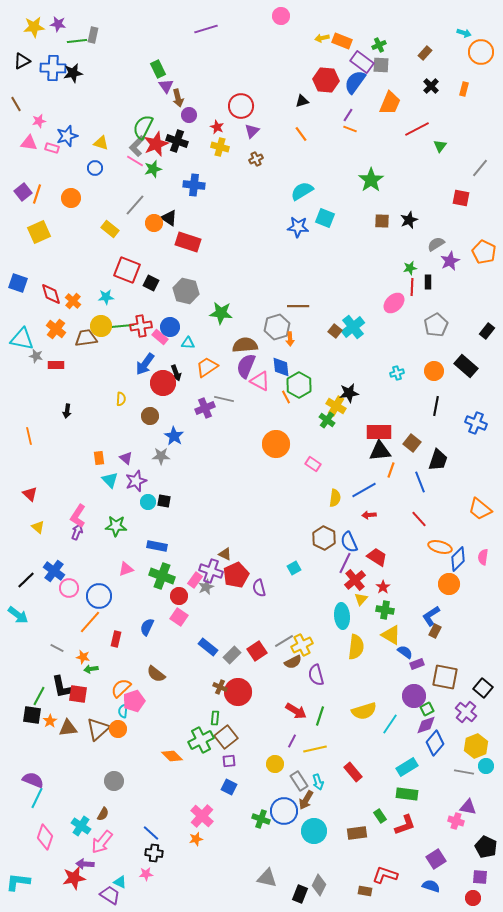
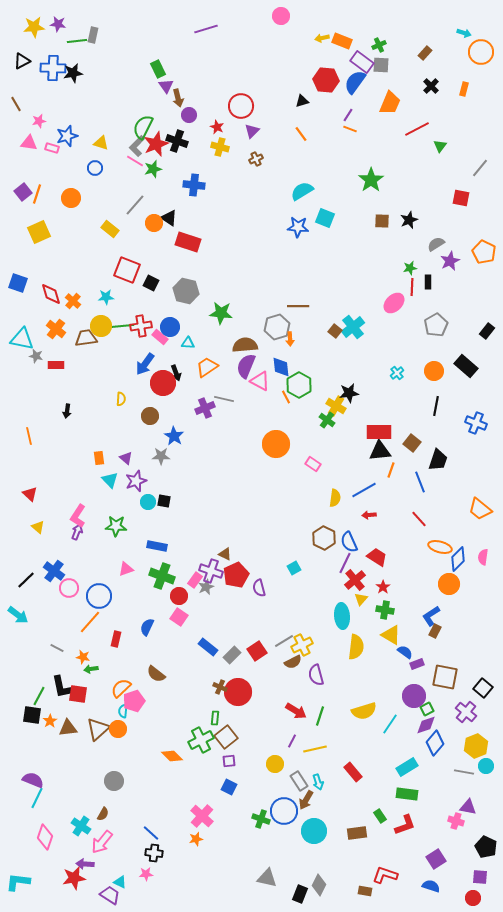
cyan cross at (397, 373): rotated 24 degrees counterclockwise
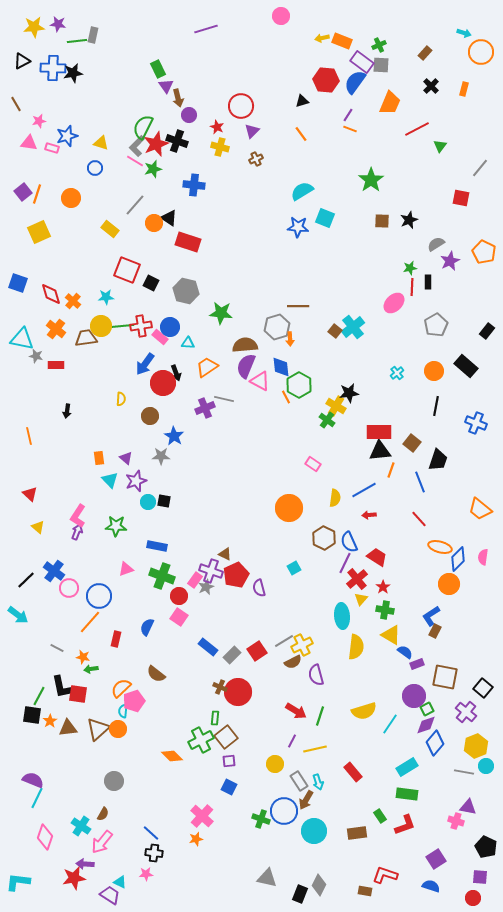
orange circle at (276, 444): moved 13 px right, 64 px down
red cross at (355, 580): moved 2 px right, 1 px up
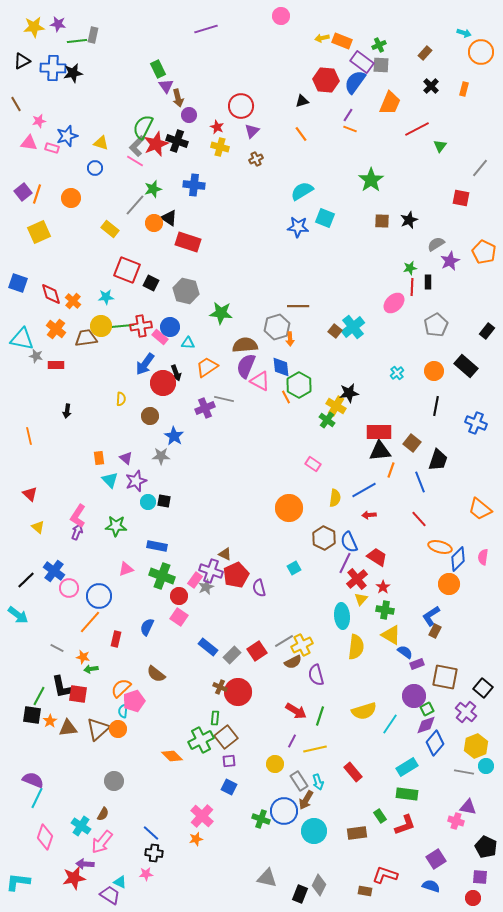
green star at (153, 169): moved 20 px down
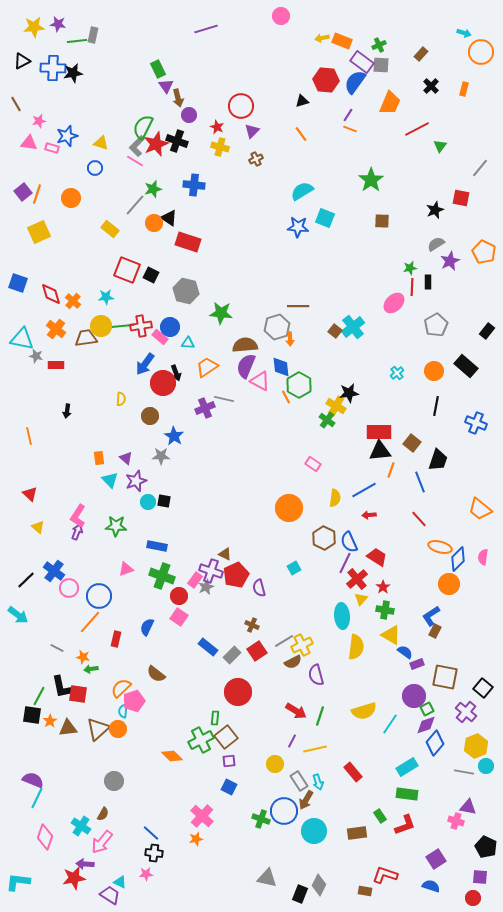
brown rectangle at (425, 53): moved 4 px left, 1 px down
black star at (409, 220): moved 26 px right, 10 px up
black square at (151, 283): moved 8 px up
brown cross at (220, 687): moved 32 px right, 62 px up
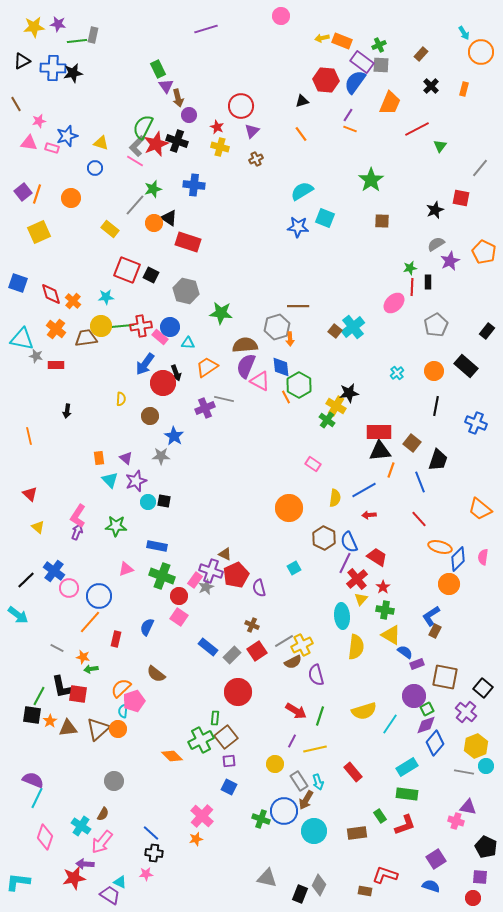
cyan arrow at (464, 33): rotated 40 degrees clockwise
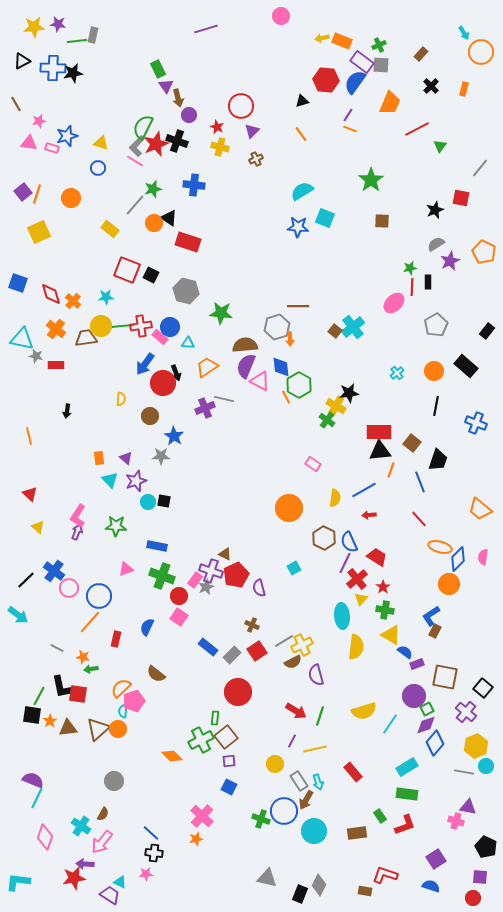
blue circle at (95, 168): moved 3 px right
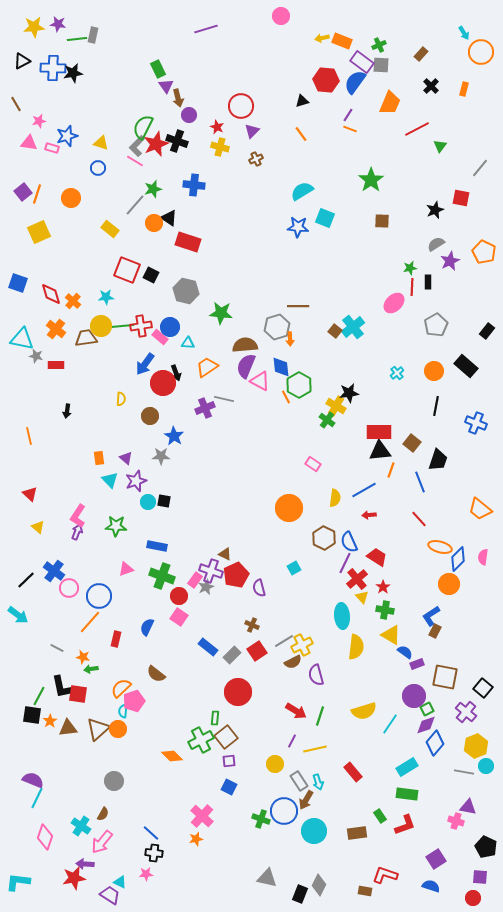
green line at (77, 41): moved 2 px up
yellow triangle at (361, 599): moved 1 px right, 2 px up; rotated 24 degrees counterclockwise
